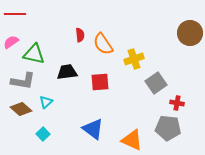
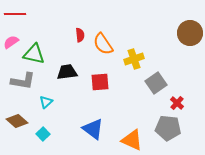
red cross: rotated 32 degrees clockwise
brown diamond: moved 4 px left, 12 px down
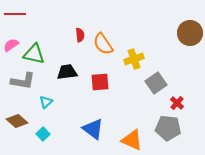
pink semicircle: moved 3 px down
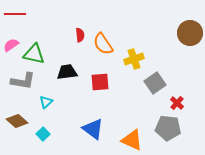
gray square: moved 1 px left
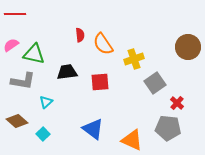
brown circle: moved 2 px left, 14 px down
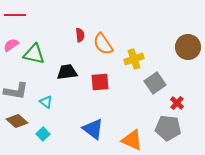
red line: moved 1 px down
gray L-shape: moved 7 px left, 10 px down
cyan triangle: rotated 40 degrees counterclockwise
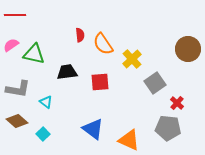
brown circle: moved 2 px down
yellow cross: moved 2 px left; rotated 24 degrees counterclockwise
gray L-shape: moved 2 px right, 2 px up
orange triangle: moved 3 px left
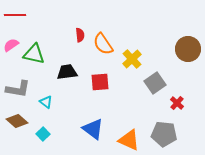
gray pentagon: moved 4 px left, 6 px down
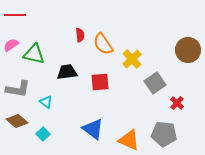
brown circle: moved 1 px down
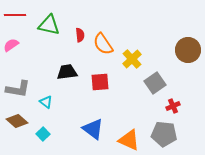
green triangle: moved 15 px right, 29 px up
red cross: moved 4 px left, 3 px down; rotated 24 degrees clockwise
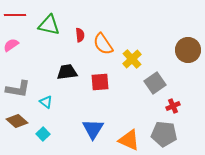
blue triangle: rotated 25 degrees clockwise
